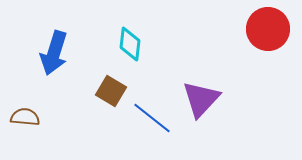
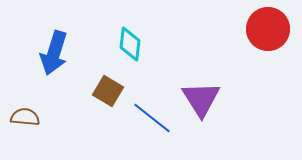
brown square: moved 3 px left
purple triangle: rotated 15 degrees counterclockwise
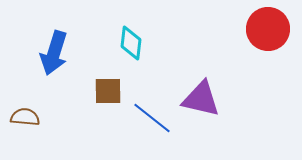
cyan diamond: moved 1 px right, 1 px up
brown square: rotated 32 degrees counterclockwise
purple triangle: rotated 45 degrees counterclockwise
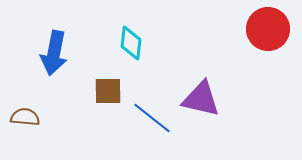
blue arrow: rotated 6 degrees counterclockwise
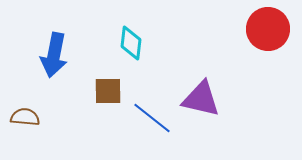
blue arrow: moved 2 px down
